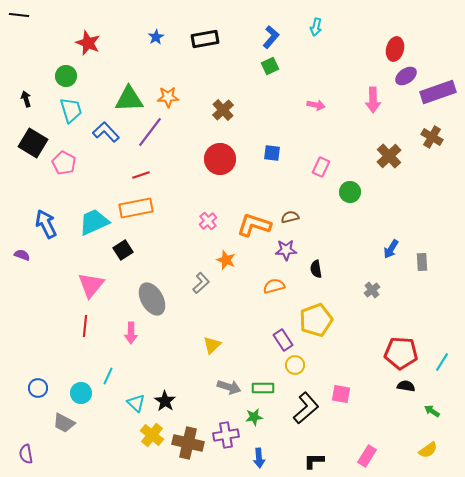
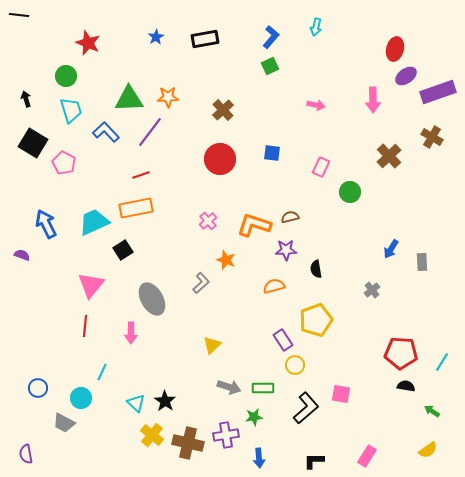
cyan line at (108, 376): moved 6 px left, 4 px up
cyan circle at (81, 393): moved 5 px down
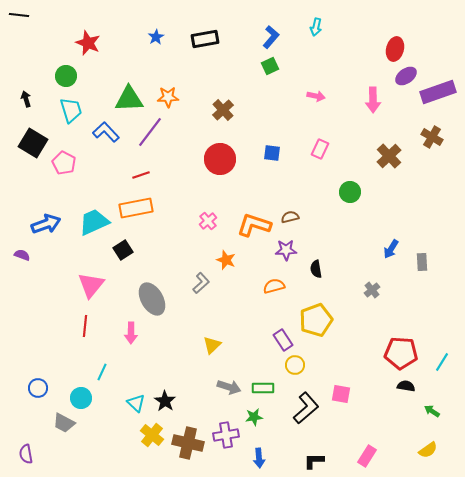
pink arrow at (316, 105): moved 9 px up
pink rectangle at (321, 167): moved 1 px left, 18 px up
blue arrow at (46, 224): rotated 96 degrees clockwise
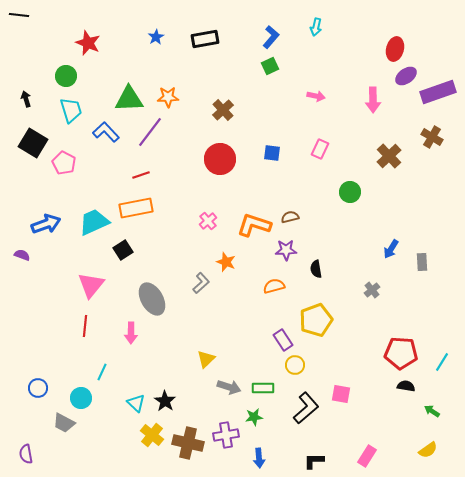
orange star at (226, 260): moved 2 px down
yellow triangle at (212, 345): moved 6 px left, 14 px down
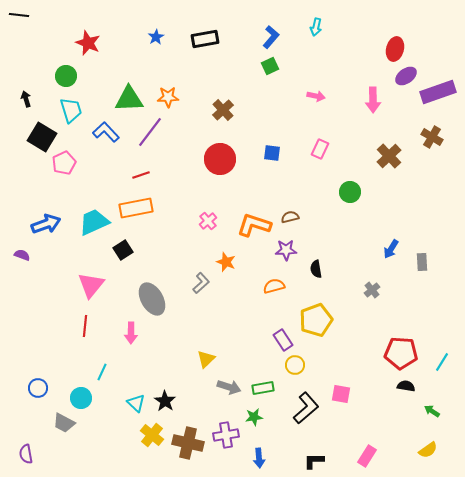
black square at (33, 143): moved 9 px right, 6 px up
pink pentagon at (64, 163): rotated 20 degrees clockwise
green rectangle at (263, 388): rotated 10 degrees counterclockwise
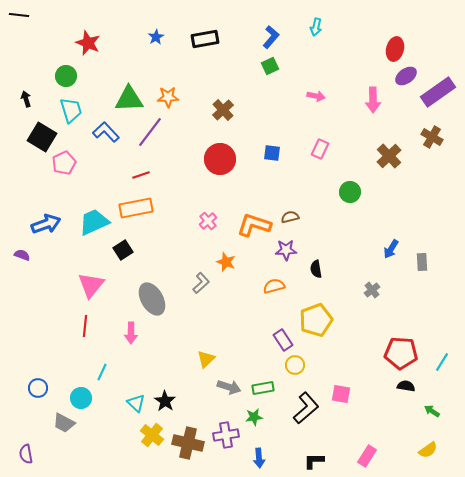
purple rectangle at (438, 92): rotated 16 degrees counterclockwise
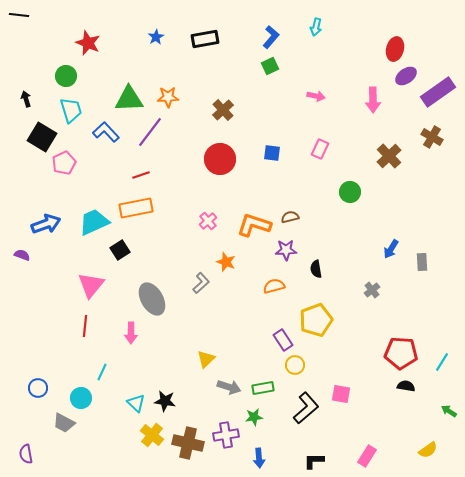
black square at (123, 250): moved 3 px left
black star at (165, 401): rotated 25 degrees counterclockwise
green arrow at (432, 411): moved 17 px right
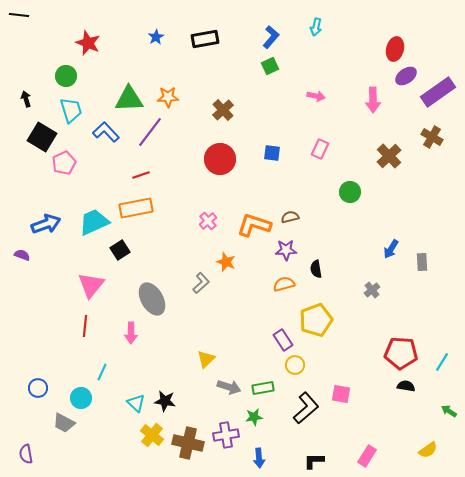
orange semicircle at (274, 286): moved 10 px right, 2 px up
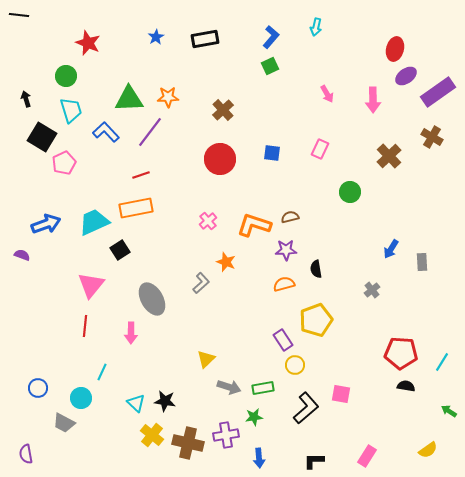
pink arrow at (316, 96): moved 11 px right, 2 px up; rotated 48 degrees clockwise
